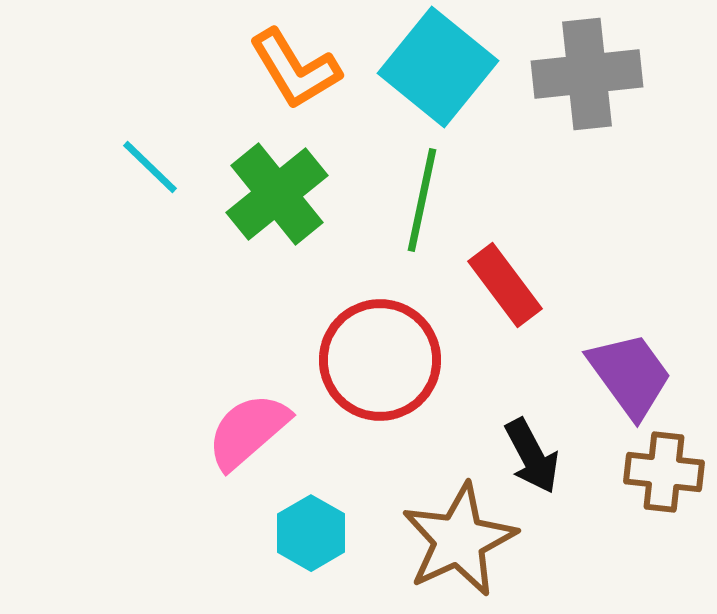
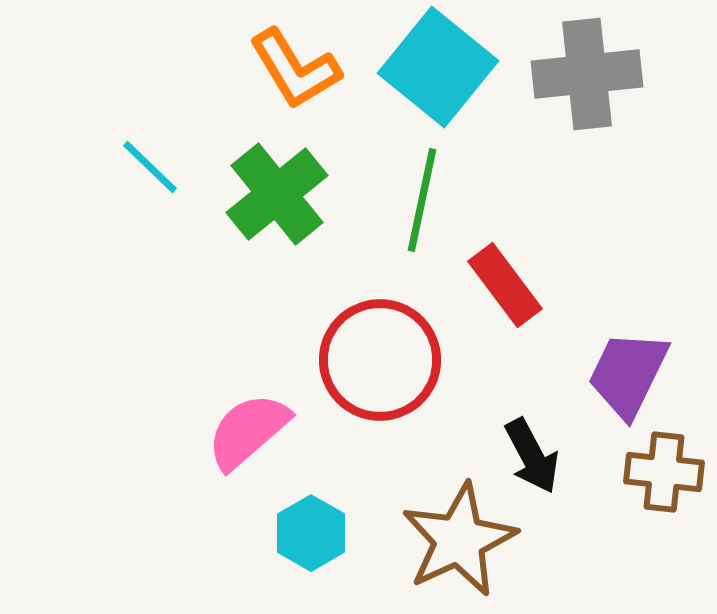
purple trapezoid: moved 2 px left, 1 px up; rotated 118 degrees counterclockwise
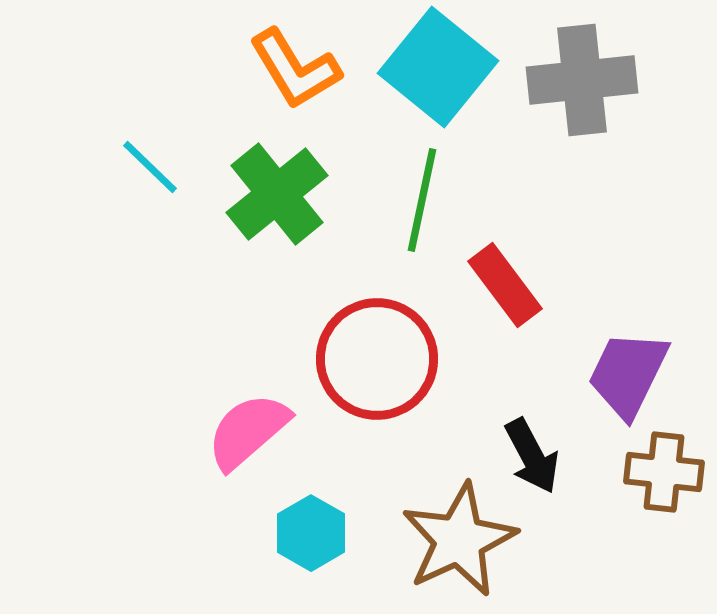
gray cross: moved 5 px left, 6 px down
red circle: moved 3 px left, 1 px up
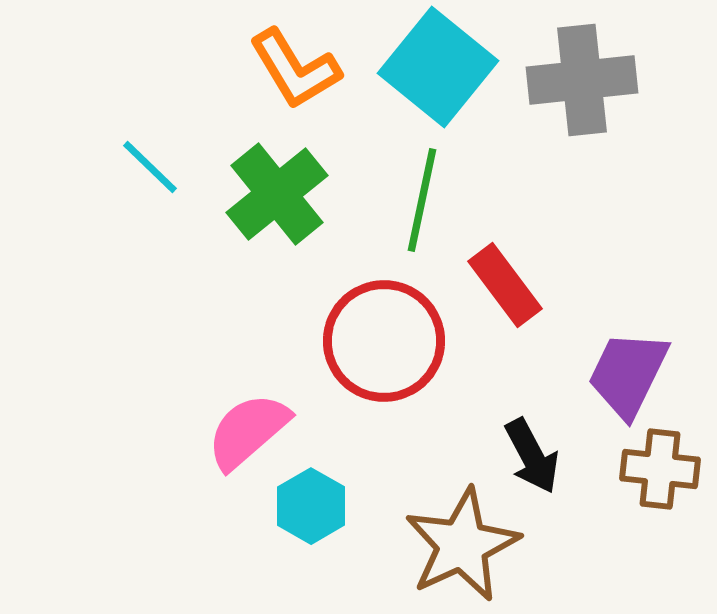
red circle: moved 7 px right, 18 px up
brown cross: moved 4 px left, 3 px up
cyan hexagon: moved 27 px up
brown star: moved 3 px right, 5 px down
